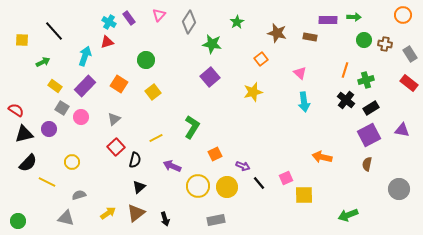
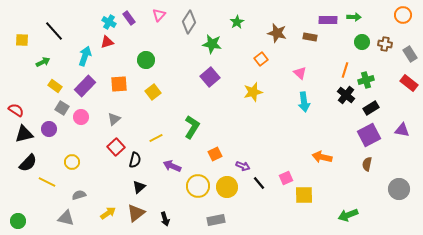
green circle at (364, 40): moved 2 px left, 2 px down
orange square at (119, 84): rotated 36 degrees counterclockwise
black cross at (346, 100): moved 5 px up
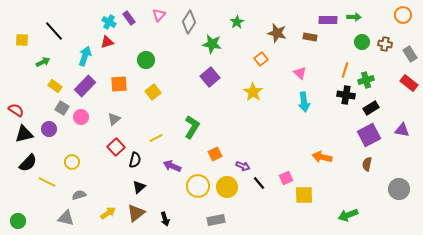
yellow star at (253, 92): rotated 24 degrees counterclockwise
black cross at (346, 95): rotated 30 degrees counterclockwise
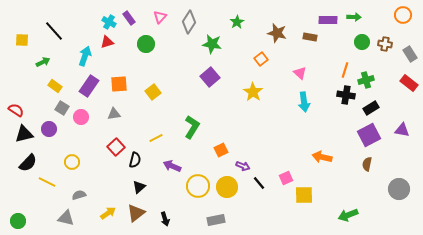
pink triangle at (159, 15): moved 1 px right, 2 px down
green circle at (146, 60): moved 16 px up
purple rectangle at (85, 86): moved 4 px right; rotated 10 degrees counterclockwise
gray triangle at (114, 119): moved 5 px up; rotated 32 degrees clockwise
orange square at (215, 154): moved 6 px right, 4 px up
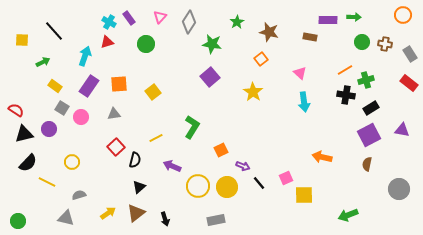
brown star at (277, 33): moved 8 px left, 1 px up
orange line at (345, 70): rotated 42 degrees clockwise
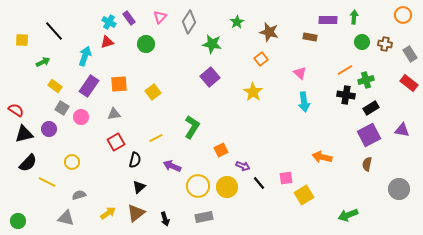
green arrow at (354, 17): rotated 88 degrees counterclockwise
red square at (116, 147): moved 5 px up; rotated 12 degrees clockwise
pink square at (286, 178): rotated 16 degrees clockwise
yellow square at (304, 195): rotated 30 degrees counterclockwise
gray rectangle at (216, 220): moved 12 px left, 3 px up
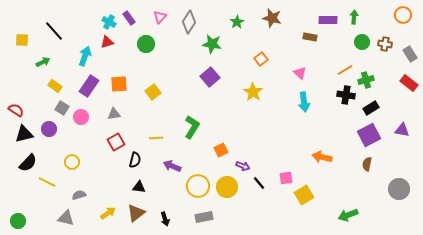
brown star at (269, 32): moved 3 px right, 14 px up
yellow line at (156, 138): rotated 24 degrees clockwise
black triangle at (139, 187): rotated 48 degrees clockwise
